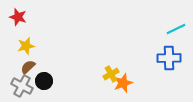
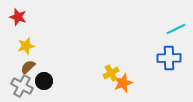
yellow cross: moved 1 px up
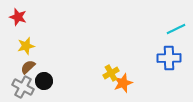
gray cross: moved 1 px right, 1 px down
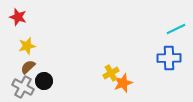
yellow star: moved 1 px right
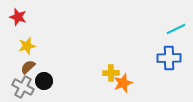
yellow cross: rotated 28 degrees clockwise
